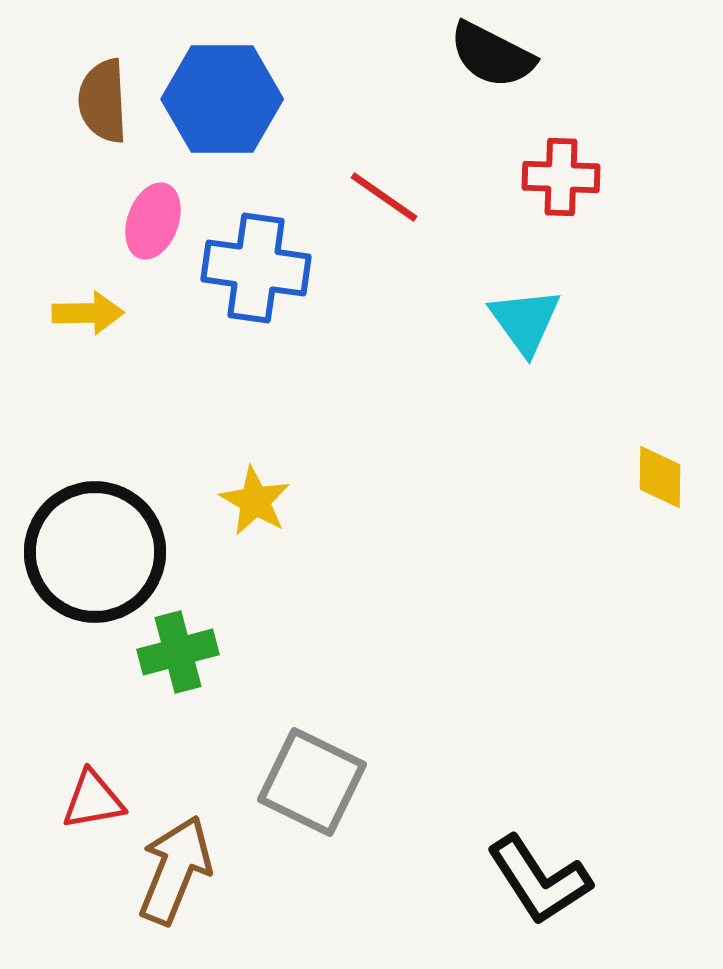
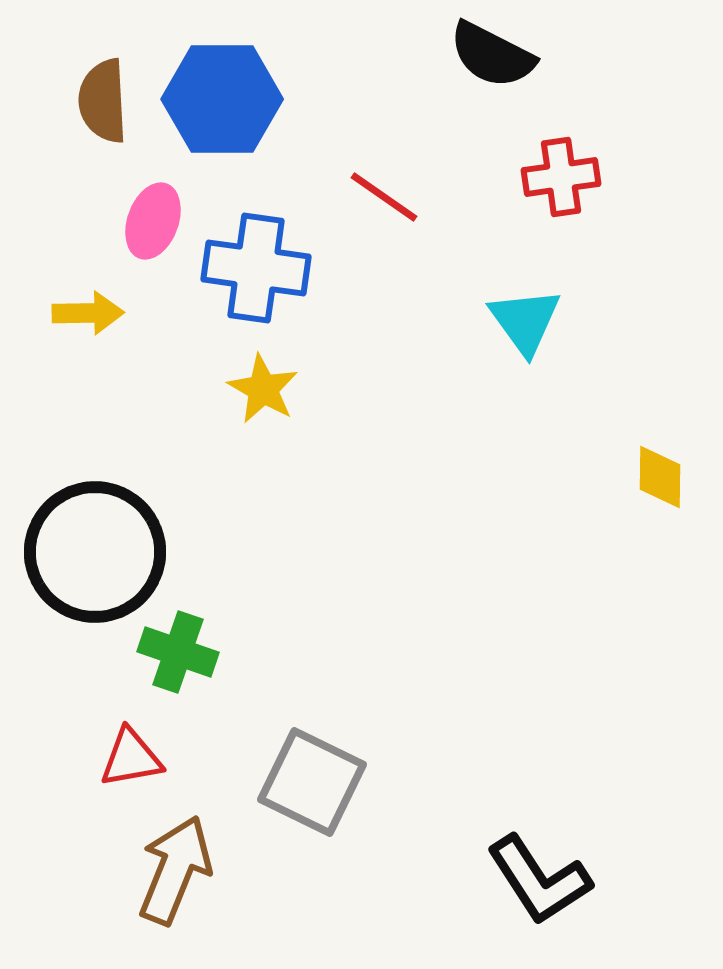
red cross: rotated 10 degrees counterclockwise
yellow star: moved 8 px right, 112 px up
green cross: rotated 34 degrees clockwise
red triangle: moved 38 px right, 42 px up
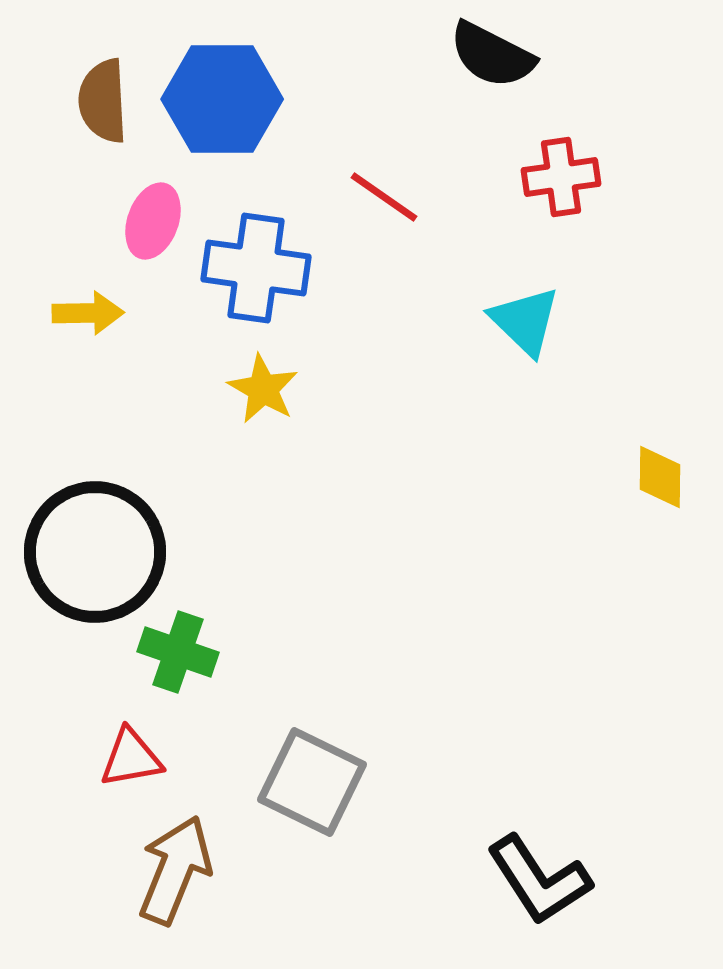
cyan triangle: rotated 10 degrees counterclockwise
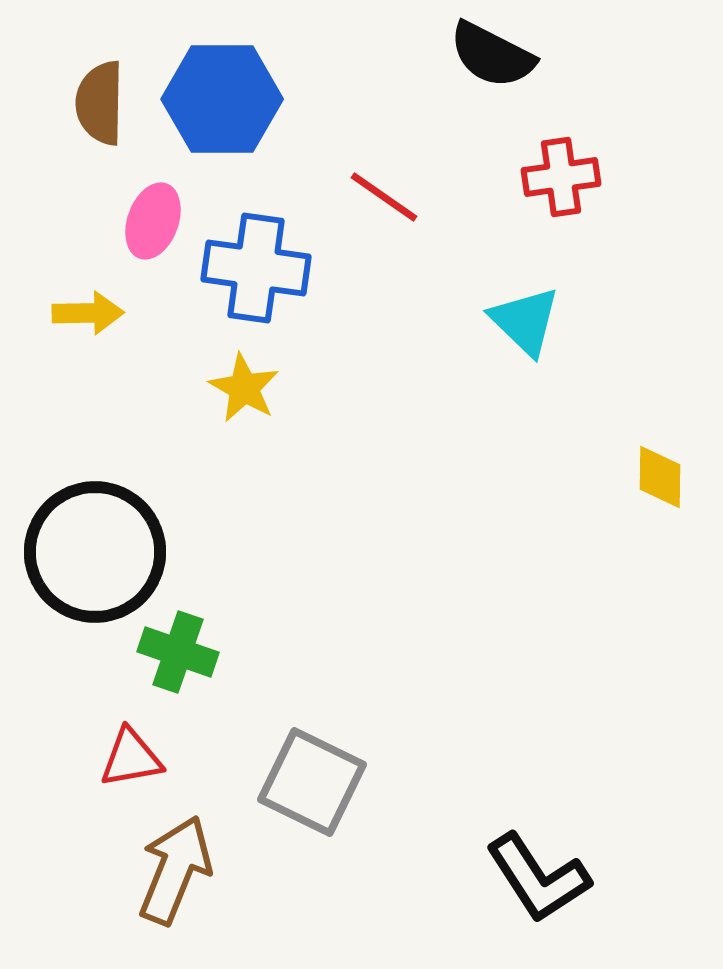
brown semicircle: moved 3 px left, 2 px down; rotated 4 degrees clockwise
yellow star: moved 19 px left, 1 px up
black L-shape: moved 1 px left, 2 px up
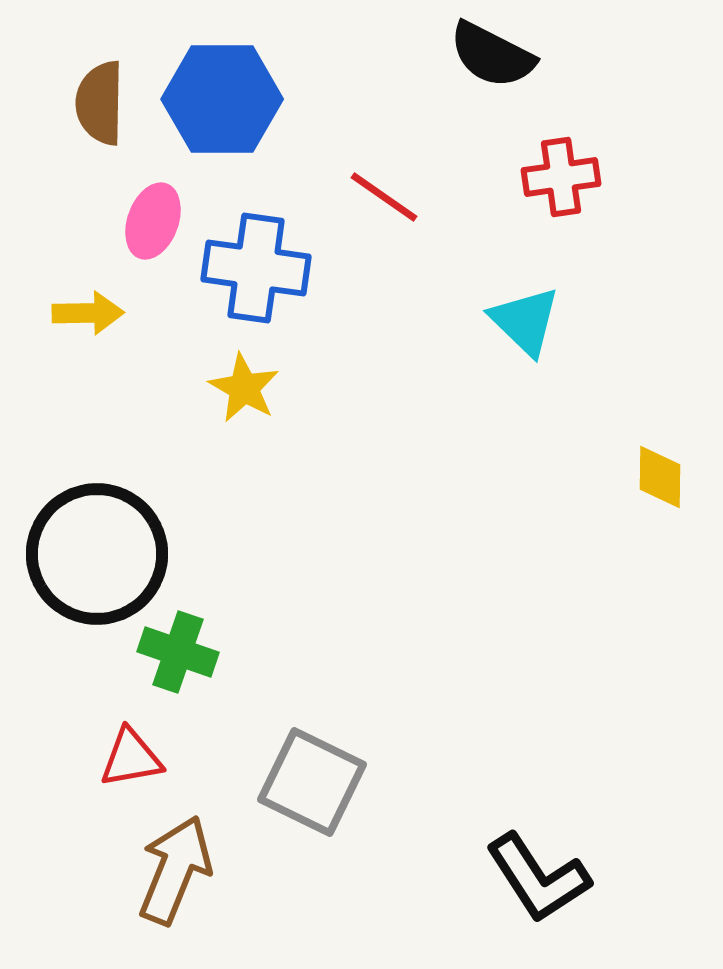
black circle: moved 2 px right, 2 px down
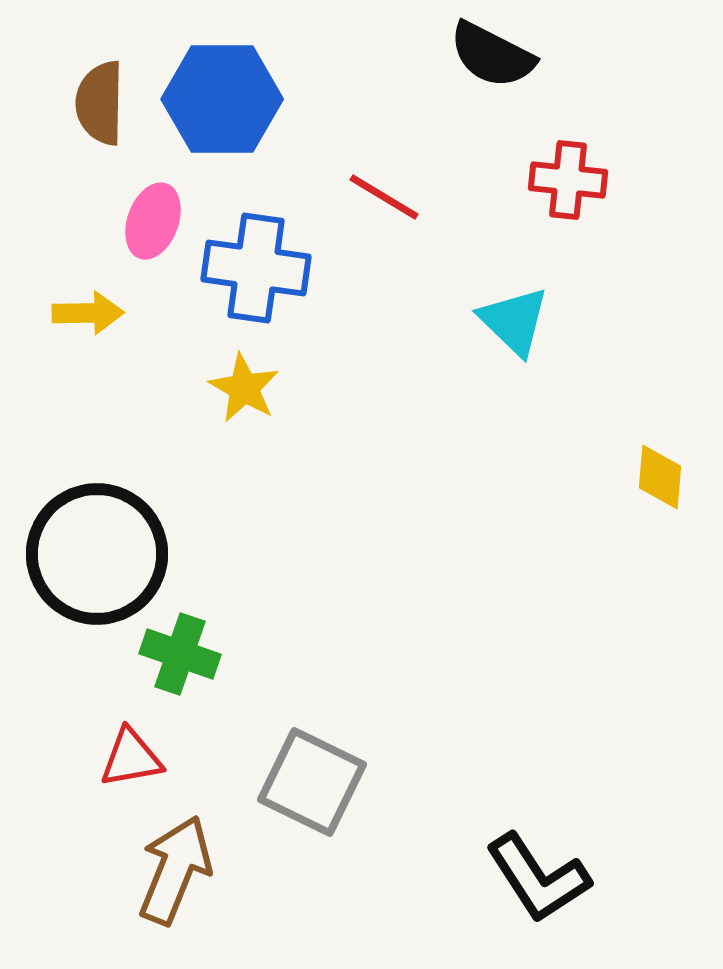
red cross: moved 7 px right, 3 px down; rotated 14 degrees clockwise
red line: rotated 4 degrees counterclockwise
cyan triangle: moved 11 px left
yellow diamond: rotated 4 degrees clockwise
green cross: moved 2 px right, 2 px down
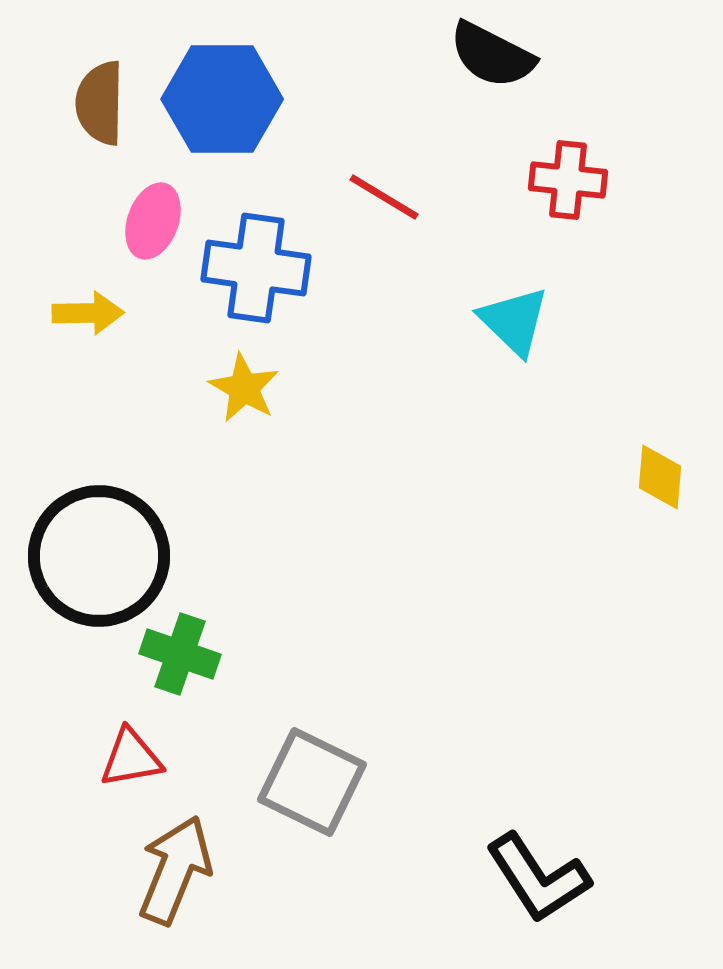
black circle: moved 2 px right, 2 px down
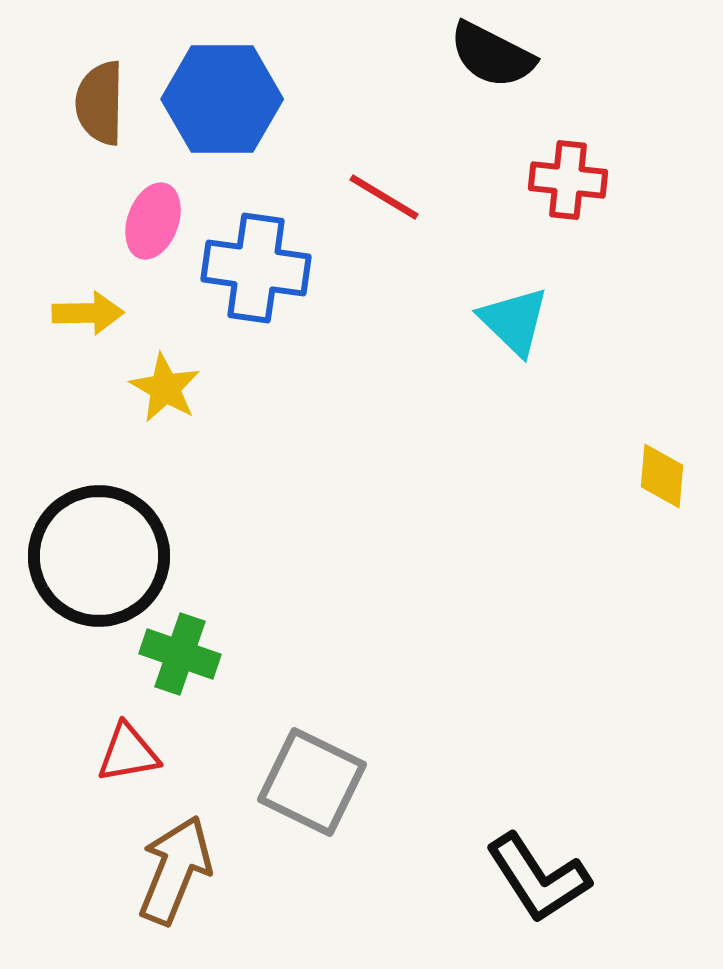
yellow star: moved 79 px left
yellow diamond: moved 2 px right, 1 px up
red triangle: moved 3 px left, 5 px up
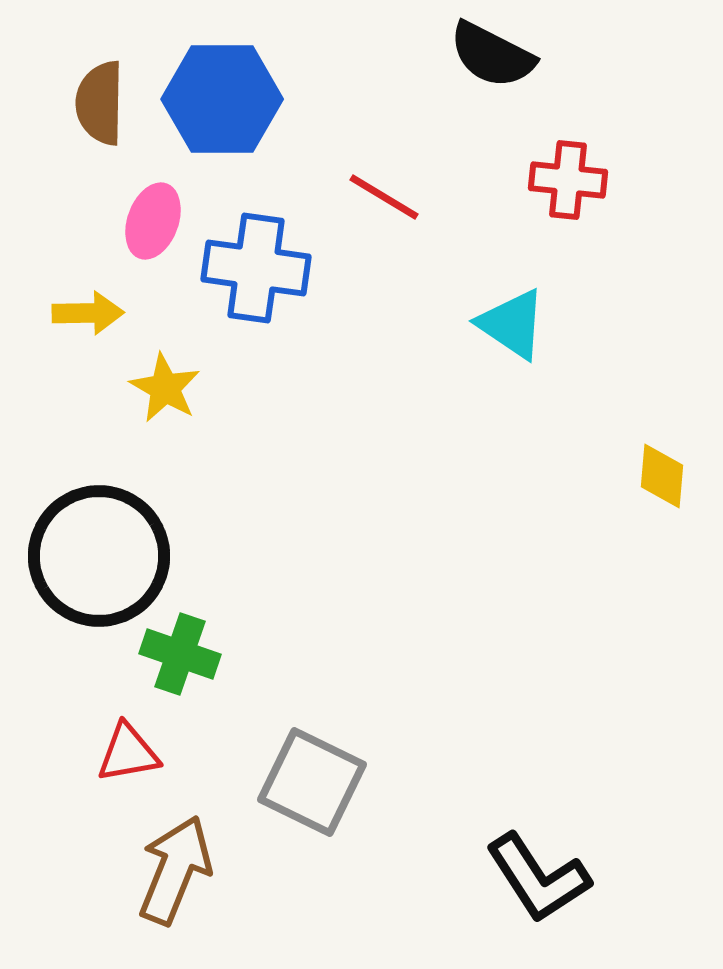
cyan triangle: moved 2 px left, 3 px down; rotated 10 degrees counterclockwise
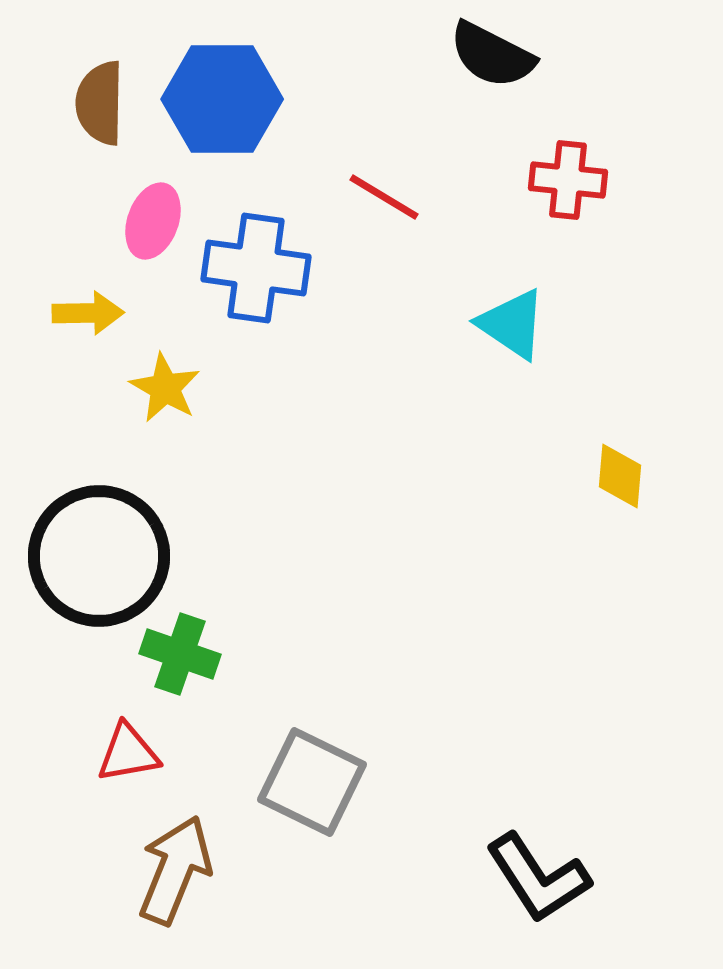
yellow diamond: moved 42 px left
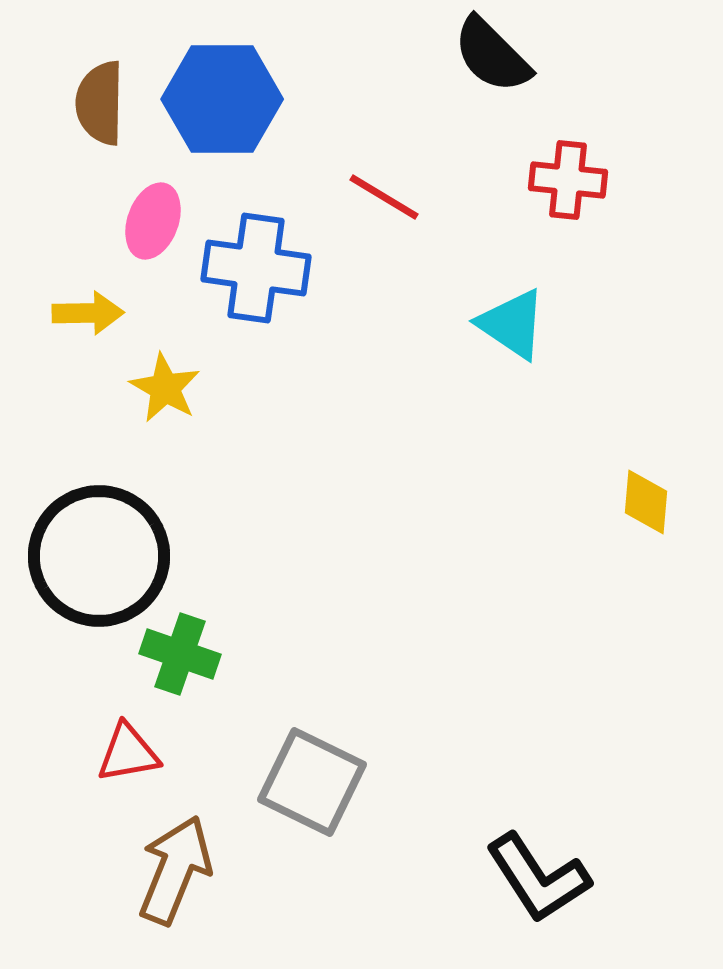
black semicircle: rotated 18 degrees clockwise
yellow diamond: moved 26 px right, 26 px down
